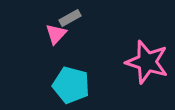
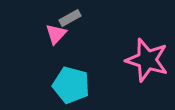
pink star: moved 2 px up
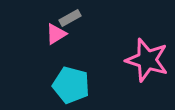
pink triangle: rotated 15 degrees clockwise
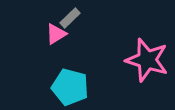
gray rectangle: rotated 15 degrees counterclockwise
cyan pentagon: moved 1 px left, 2 px down
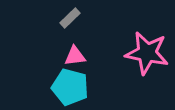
pink triangle: moved 19 px right, 22 px down; rotated 25 degrees clockwise
pink star: moved 7 px up; rotated 6 degrees counterclockwise
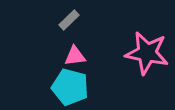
gray rectangle: moved 1 px left, 2 px down
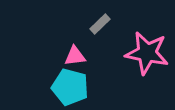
gray rectangle: moved 31 px right, 4 px down
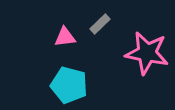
pink triangle: moved 10 px left, 19 px up
cyan pentagon: moved 1 px left, 2 px up
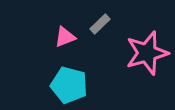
pink triangle: rotated 15 degrees counterclockwise
pink star: rotated 27 degrees counterclockwise
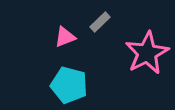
gray rectangle: moved 2 px up
pink star: rotated 12 degrees counterclockwise
